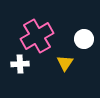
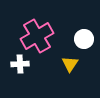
yellow triangle: moved 5 px right, 1 px down
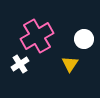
white cross: rotated 30 degrees counterclockwise
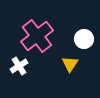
pink cross: rotated 8 degrees counterclockwise
white cross: moved 1 px left, 2 px down
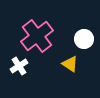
yellow triangle: rotated 30 degrees counterclockwise
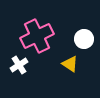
pink cross: rotated 12 degrees clockwise
white cross: moved 1 px up
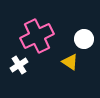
yellow triangle: moved 2 px up
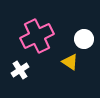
white cross: moved 1 px right, 5 px down
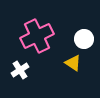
yellow triangle: moved 3 px right, 1 px down
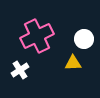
yellow triangle: rotated 36 degrees counterclockwise
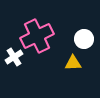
white cross: moved 6 px left, 13 px up
